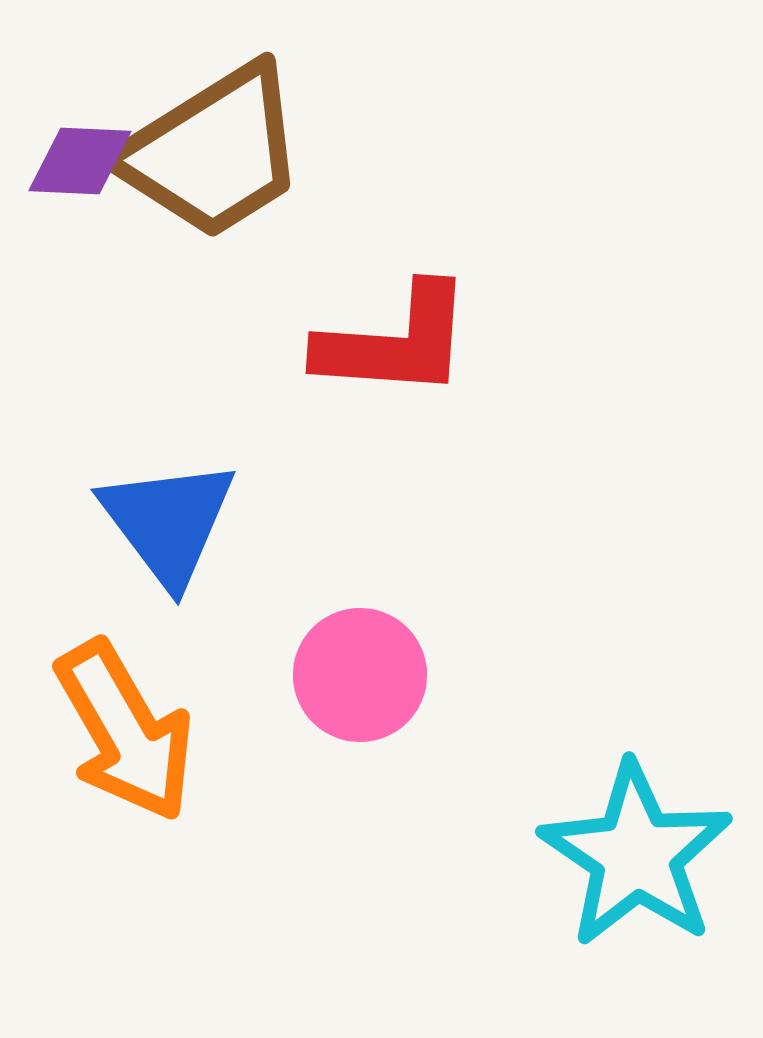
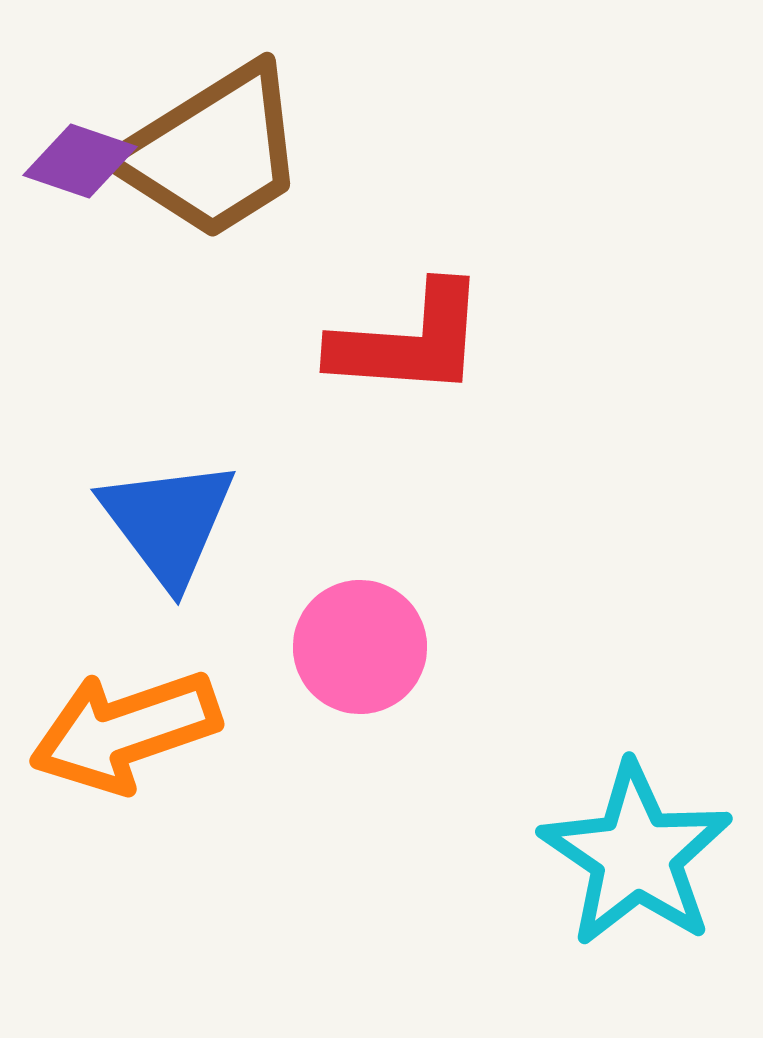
purple diamond: rotated 16 degrees clockwise
red L-shape: moved 14 px right, 1 px up
pink circle: moved 28 px up
orange arrow: rotated 101 degrees clockwise
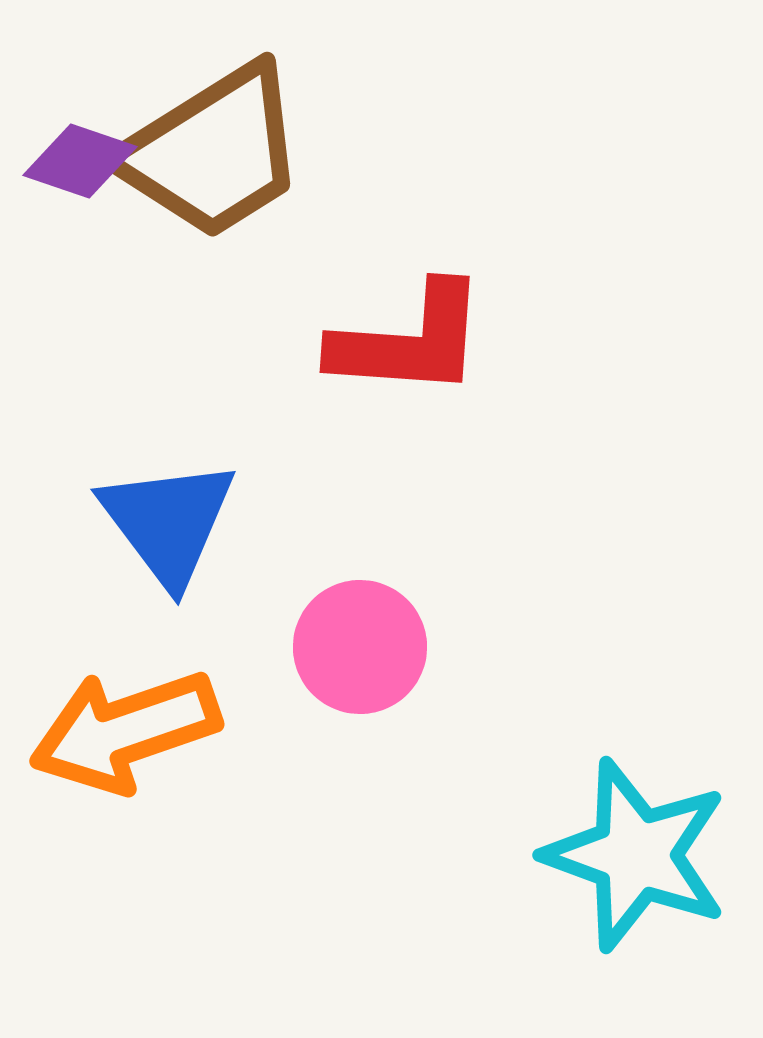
cyan star: rotated 14 degrees counterclockwise
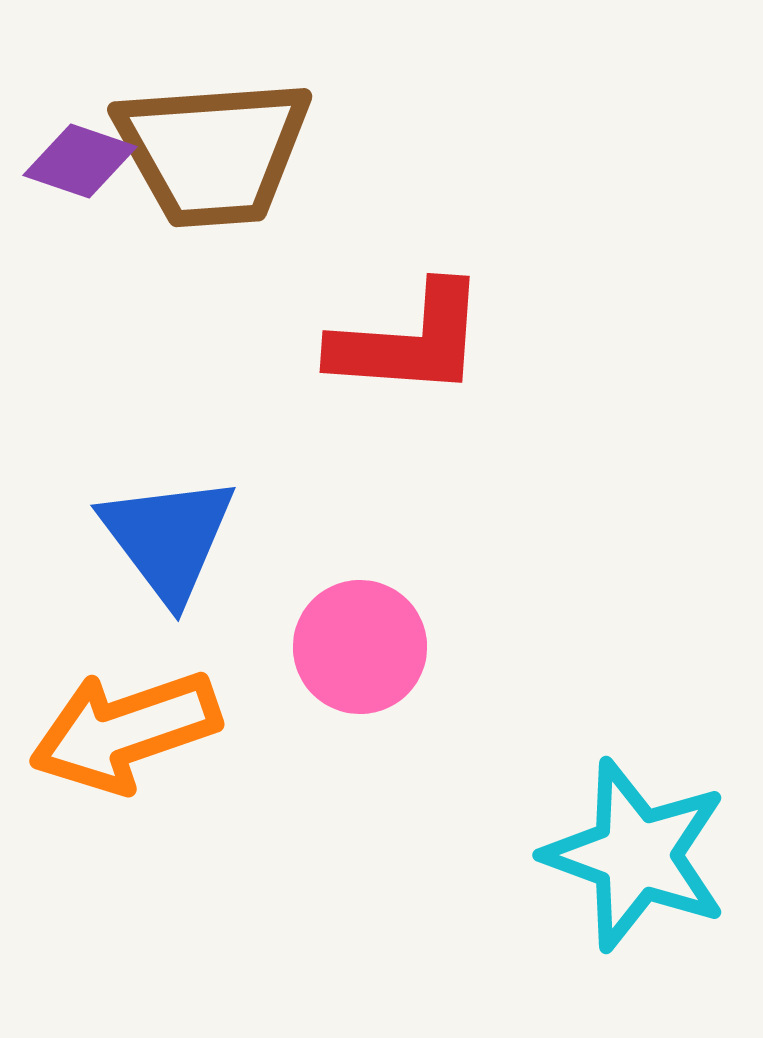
brown trapezoid: rotated 28 degrees clockwise
blue triangle: moved 16 px down
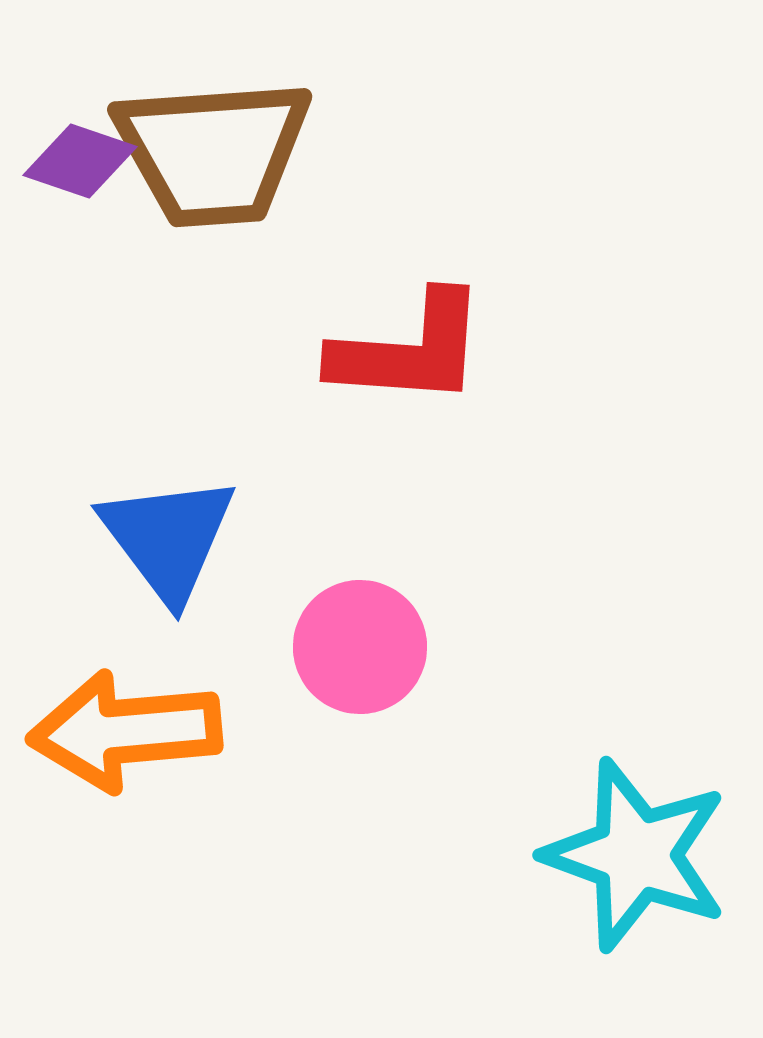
red L-shape: moved 9 px down
orange arrow: rotated 14 degrees clockwise
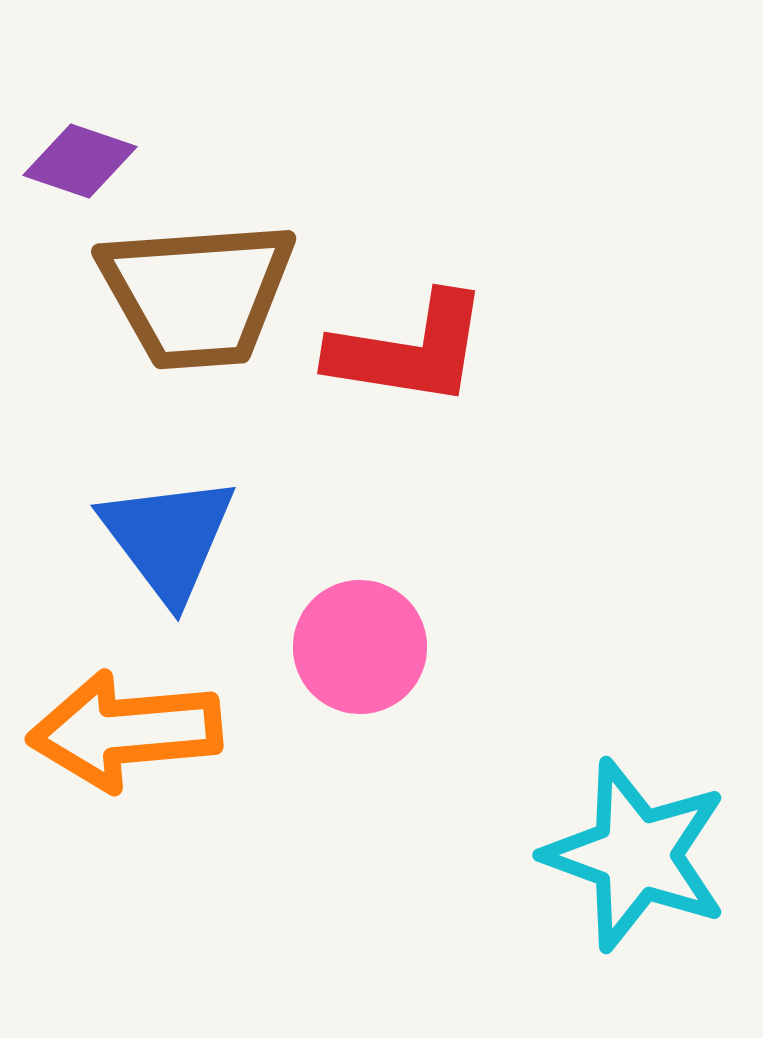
brown trapezoid: moved 16 px left, 142 px down
red L-shape: rotated 5 degrees clockwise
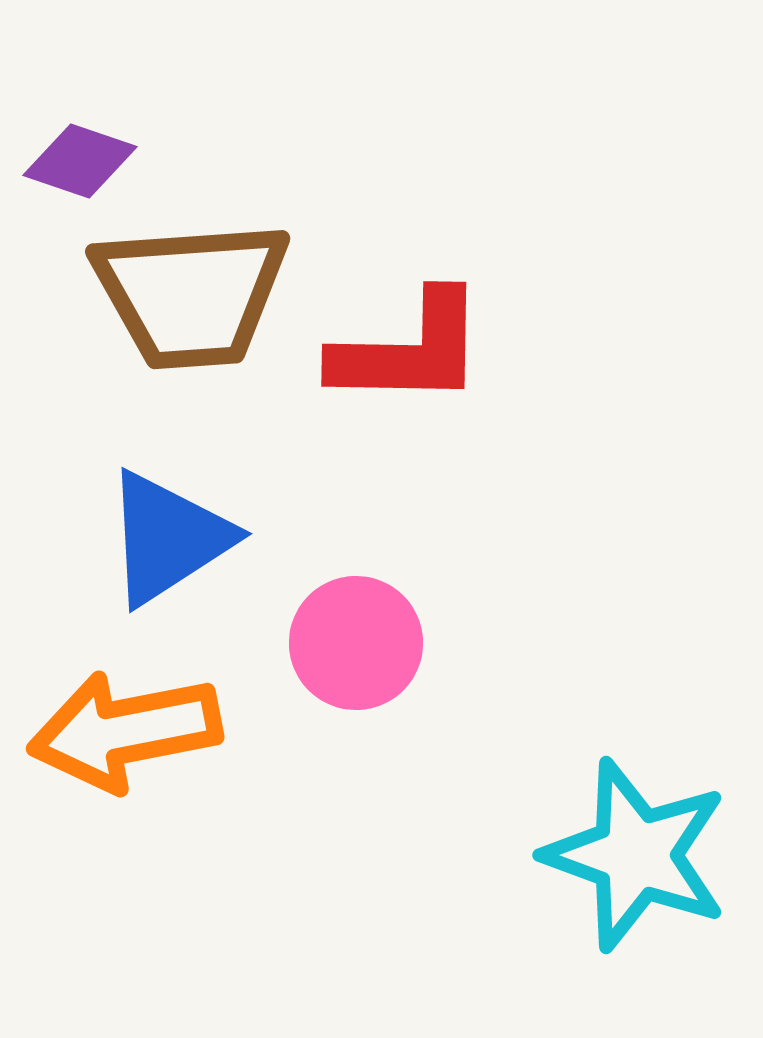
brown trapezoid: moved 6 px left
red L-shape: rotated 8 degrees counterclockwise
blue triangle: rotated 34 degrees clockwise
pink circle: moved 4 px left, 4 px up
orange arrow: rotated 6 degrees counterclockwise
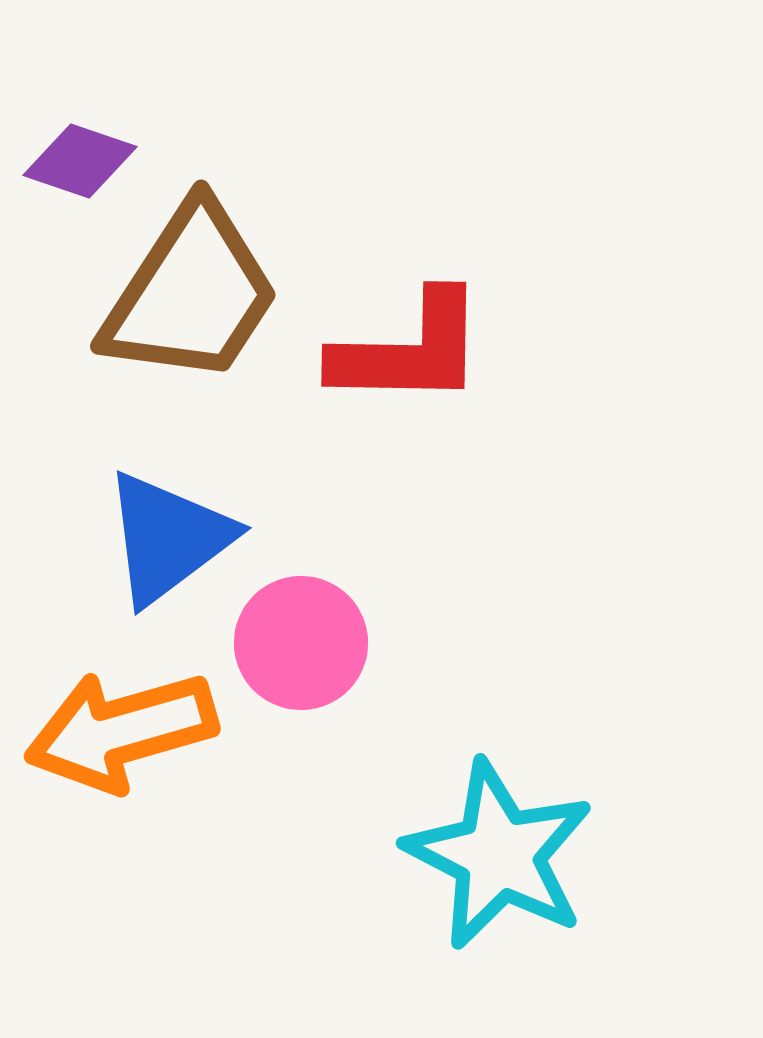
brown trapezoid: rotated 53 degrees counterclockwise
blue triangle: rotated 4 degrees counterclockwise
pink circle: moved 55 px left
orange arrow: moved 4 px left; rotated 5 degrees counterclockwise
cyan star: moved 137 px left; rotated 7 degrees clockwise
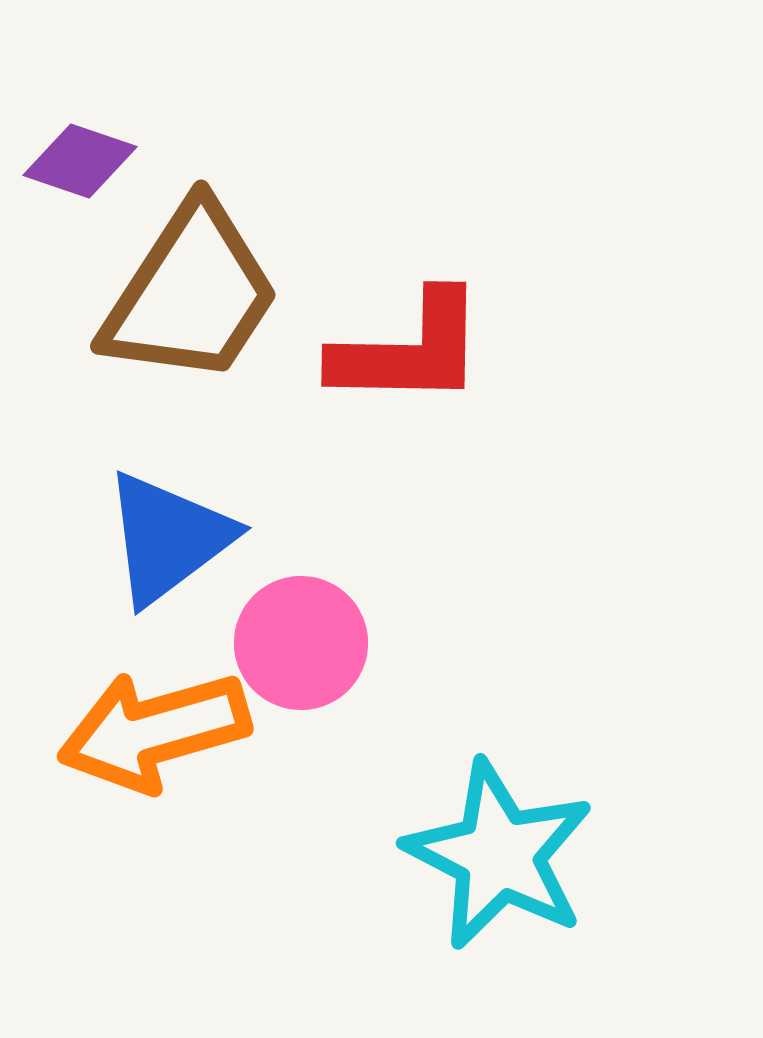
orange arrow: moved 33 px right
